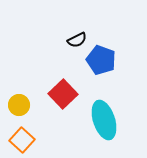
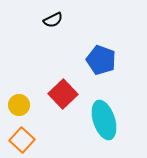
black semicircle: moved 24 px left, 20 px up
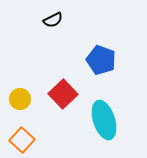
yellow circle: moved 1 px right, 6 px up
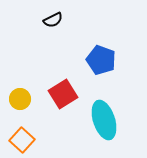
red square: rotated 12 degrees clockwise
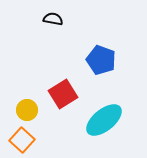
black semicircle: moved 1 px up; rotated 144 degrees counterclockwise
yellow circle: moved 7 px right, 11 px down
cyan ellipse: rotated 69 degrees clockwise
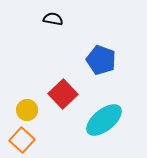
red square: rotated 12 degrees counterclockwise
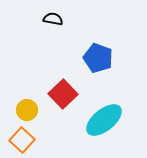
blue pentagon: moved 3 px left, 2 px up
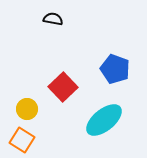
blue pentagon: moved 17 px right, 11 px down
red square: moved 7 px up
yellow circle: moved 1 px up
orange square: rotated 10 degrees counterclockwise
